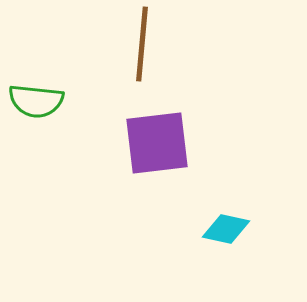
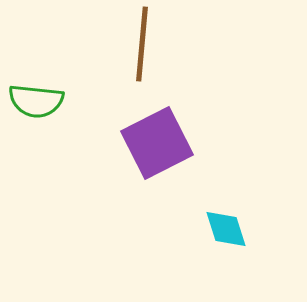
purple square: rotated 20 degrees counterclockwise
cyan diamond: rotated 60 degrees clockwise
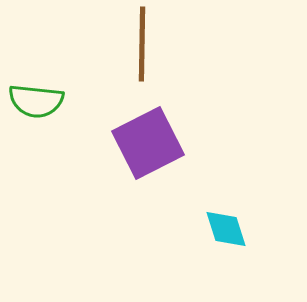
brown line: rotated 4 degrees counterclockwise
purple square: moved 9 px left
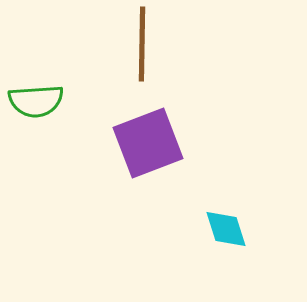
green semicircle: rotated 10 degrees counterclockwise
purple square: rotated 6 degrees clockwise
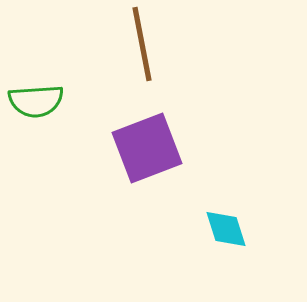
brown line: rotated 12 degrees counterclockwise
purple square: moved 1 px left, 5 px down
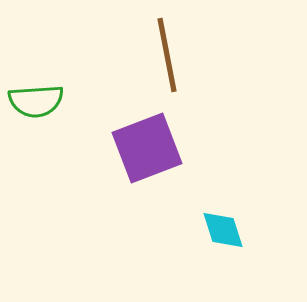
brown line: moved 25 px right, 11 px down
cyan diamond: moved 3 px left, 1 px down
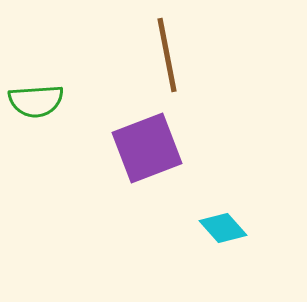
cyan diamond: moved 2 px up; rotated 24 degrees counterclockwise
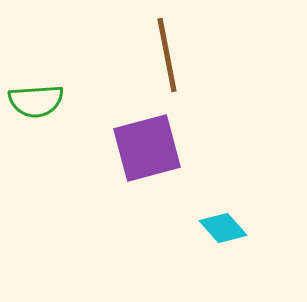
purple square: rotated 6 degrees clockwise
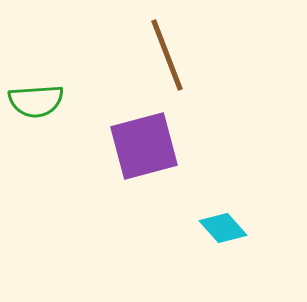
brown line: rotated 10 degrees counterclockwise
purple square: moved 3 px left, 2 px up
